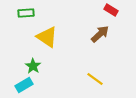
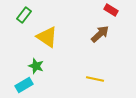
green rectangle: moved 2 px left, 2 px down; rotated 49 degrees counterclockwise
green star: moved 3 px right; rotated 14 degrees counterclockwise
yellow line: rotated 24 degrees counterclockwise
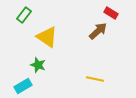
red rectangle: moved 3 px down
brown arrow: moved 2 px left, 3 px up
green star: moved 2 px right, 1 px up
cyan rectangle: moved 1 px left, 1 px down
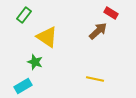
green star: moved 3 px left, 3 px up
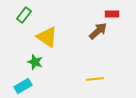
red rectangle: moved 1 px right, 1 px down; rotated 32 degrees counterclockwise
yellow line: rotated 18 degrees counterclockwise
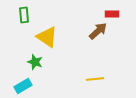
green rectangle: rotated 42 degrees counterclockwise
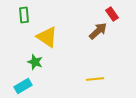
red rectangle: rotated 56 degrees clockwise
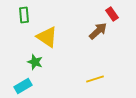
yellow line: rotated 12 degrees counterclockwise
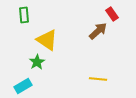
yellow triangle: moved 3 px down
green star: moved 2 px right; rotated 21 degrees clockwise
yellow line: moved 3 px right; rotated 24 degrees clockwise
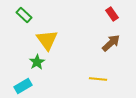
green rectangle: rotated 42 degrees counterclockwise
brown arrow: moved 13 px right, 12 px down
yellow triangle: rotated 20 degrees clockwise
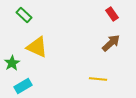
yellow triangle: moved 10 px left, 7 px down; rotated 30 degrees counterclockwise
green star: moved 25 px left, 1 px down
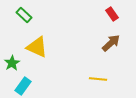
cyan rectangle: rotated 24 degrees counterclockwise
